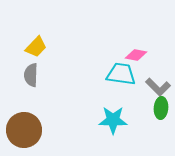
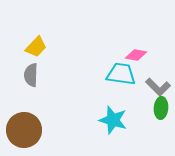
cyan star: rotated 16 degrees clockwise
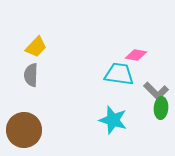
cyan trapezoid: moved 2 px left
gray L-shape: moved 2 px left, 4 px down
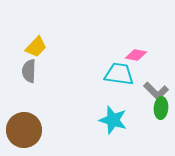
gray semicircle: moved 2 px left, 4 px up
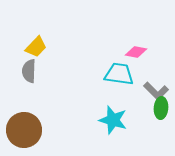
pink diamond: moved 3 px up
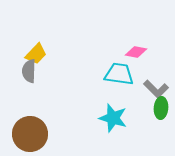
yellow trapezoid: moved 7 px down
gray L-shape: moved 2 px up
cyan star: moved 2 px up
brown circle: moved 6 px right, 4 px down
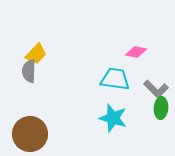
cyan trapezoid: moved 4 px left, 5 px down
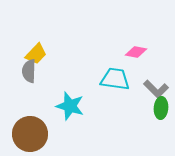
cyan star: moved 43 px left, 12 px up
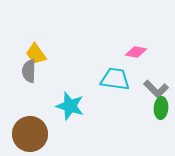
yellow trapezoid: rotated 100 degrees clockwise
